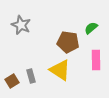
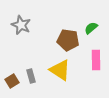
brown pentagon: moved 2 px up
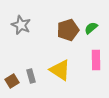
brown pentagon: moved 10 px up; rotated 25 degrees counterclockwise
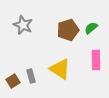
gray star: moved 2 px right
yellow triangle: moved 1 px up
brown square: moved 1 px right
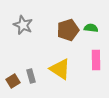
green semicircle: rotated 48 degrees clockwise
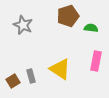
brown pentagon: moved 14 px up
pink rectangle: moved 1 px down; rotated 12 degrees clockwise
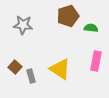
gray star: rotated 18 degrees counterclockwise
brown square: moved 2 px right, 14 px up; rotated 16 degrees counterclockwise
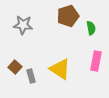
green semicircle: rotated 72 degrees clockwise
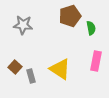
brown pentagon: moved 2 px right
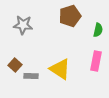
green semicircle: moved 7 px right, 2 px down; rotated 24 degrees clockwise
brown square: moved 2 px up
gray rectangle: rotated 72 degrees counterclockwise
